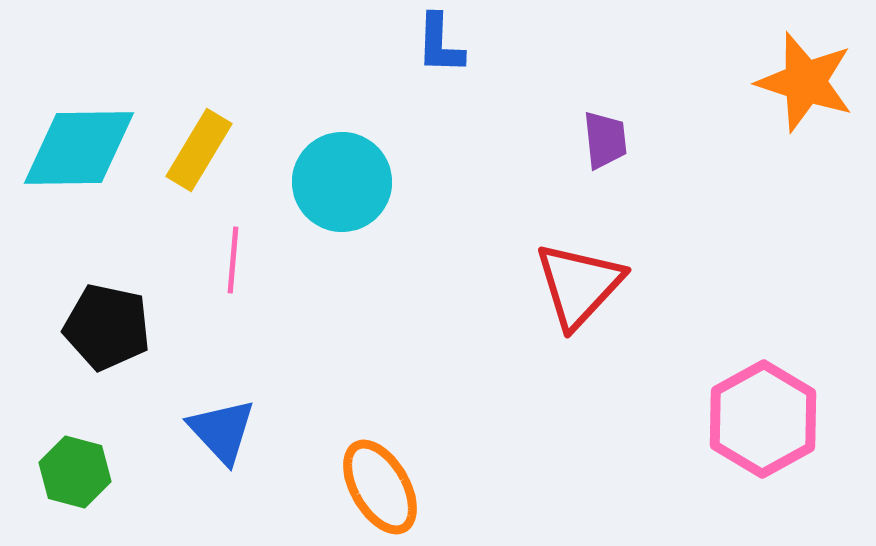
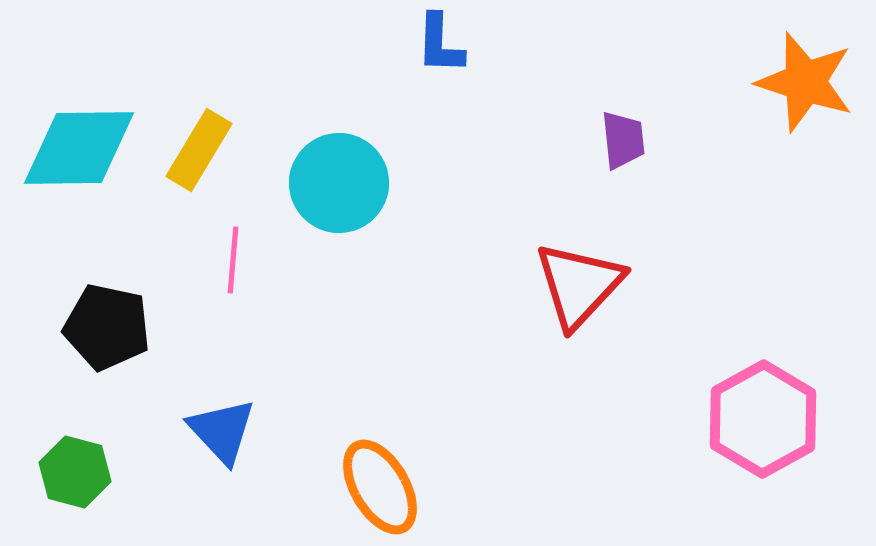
purple trapezoid: moved 18 px right
cyan circle: moved 3 px left, 1 px down
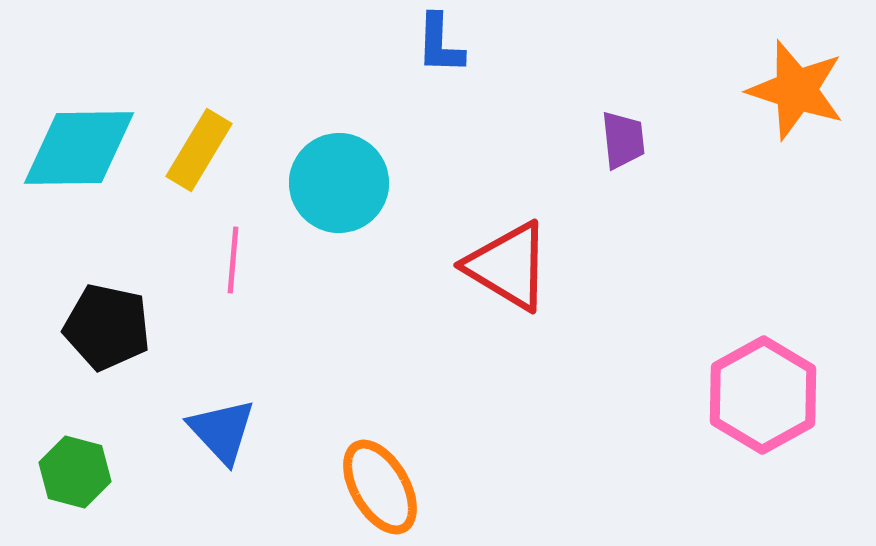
orange star: moved 9 px left, 8 px down
red triangle: moved 71 px left, 19 px up; rotated 42 degrees counterclockwise
pink hexagon: moved 24 px up
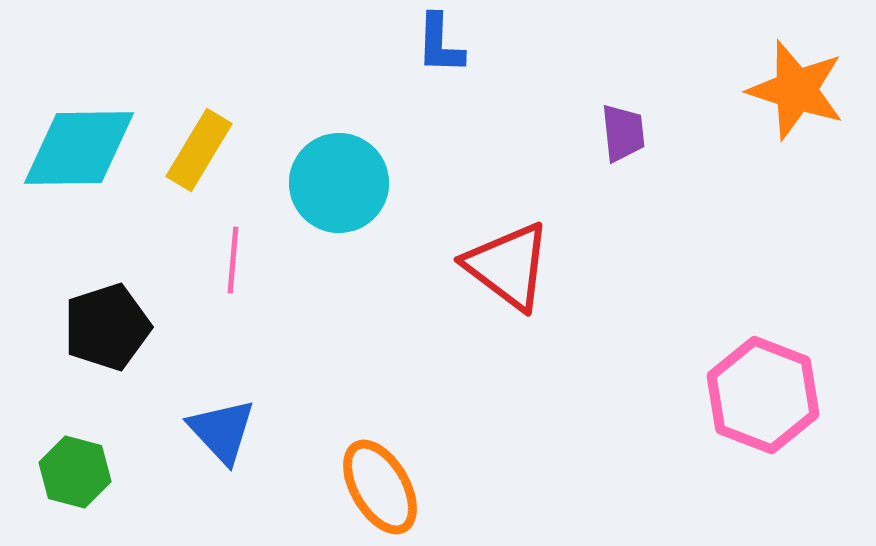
purple trapezoid: moved 7 px up
red triangle: rotated 6 degrees clockwise
black pentagon: rotated 30 degrees counterclockwise
pink hexagon: rotated 10 degrees counterclockwise
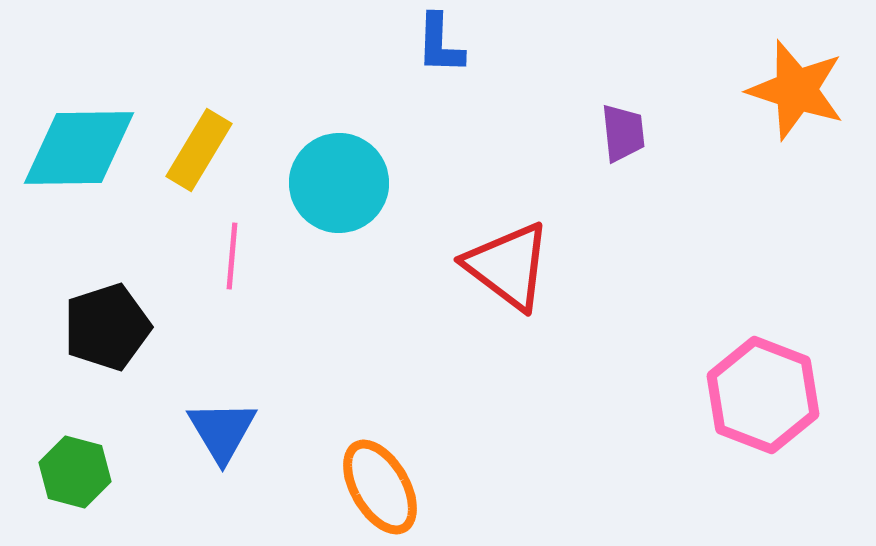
pink line: moved 1 px left, 4 px up
blue triangle: rotated 12 degrees clockwise
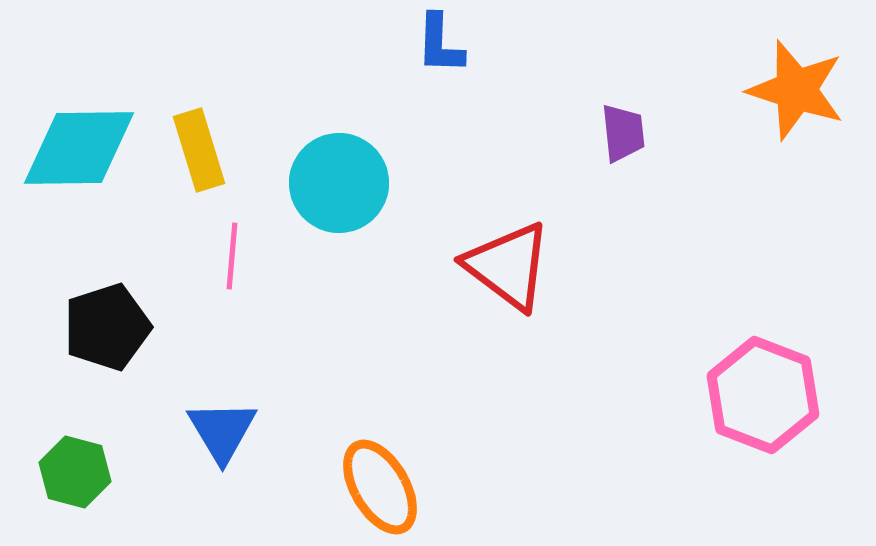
yellow rectangle: rotated 48 degrees counterclockwise
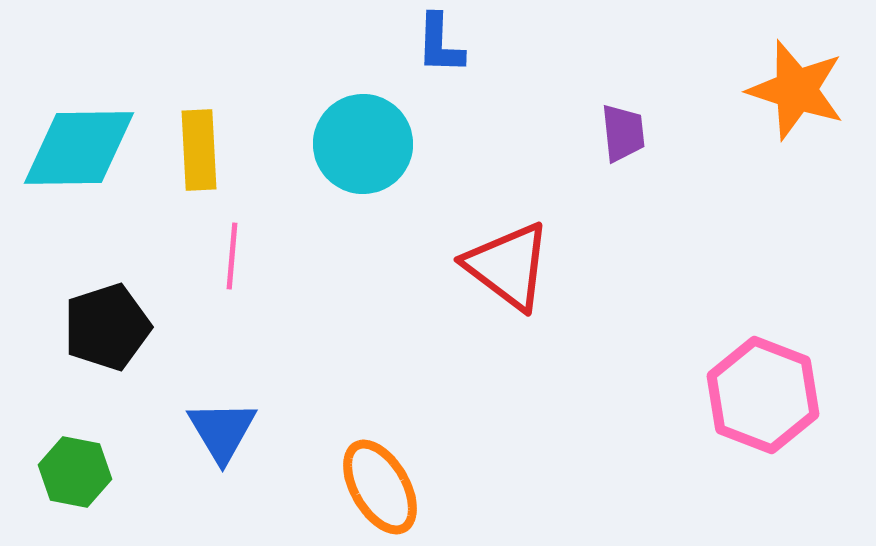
yellow rectangle: rotated 14 degrees clockwise
cyan circle: moved 24 px right, 39 px up
green hexagon: rotated 4 degrees counterclockwise
